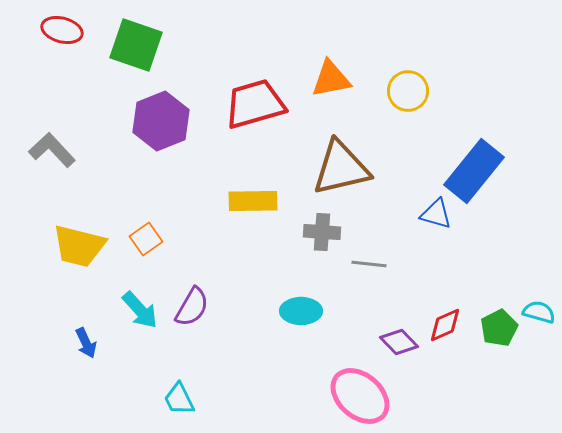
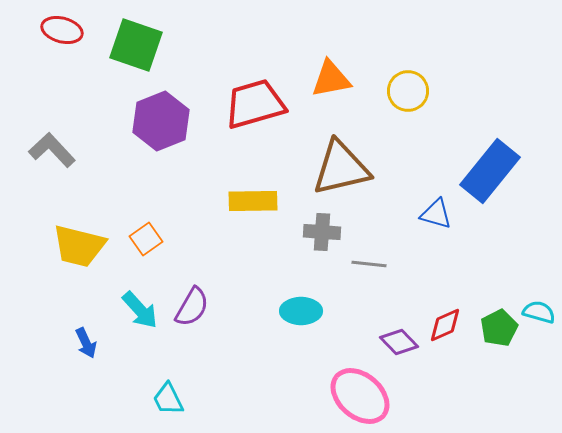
blue rectangle: moved 16 px right
cyan trapezoid: moved 11 px left
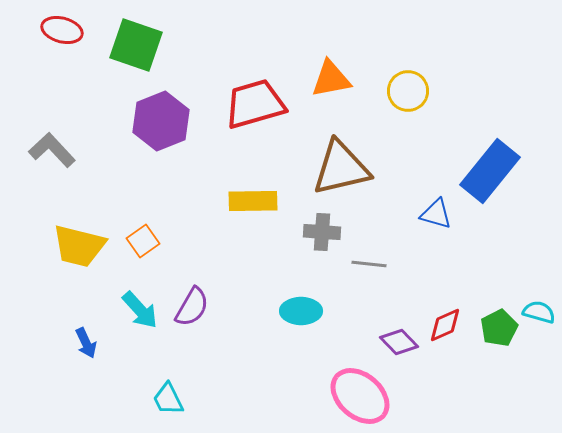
orange square: moved 3 px left, 2 px down
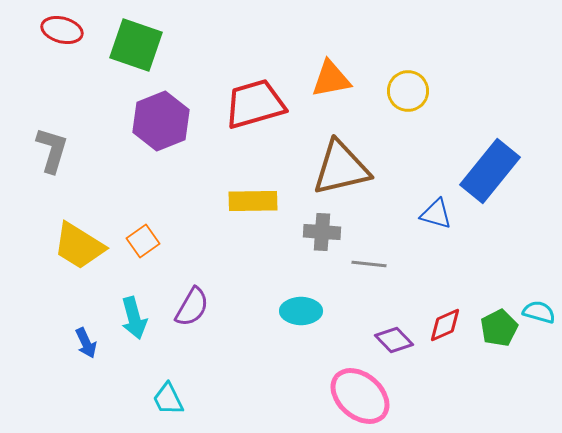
gray L-shape: rotated 60 degrees clockwise
yellow trapezoid: rotated 18 degrees clockwise
cyan arrow: moved 6 px left, 8 px down; rotated 27 degrees clockwise
purple diamond: moved 5 px left, 2 px up
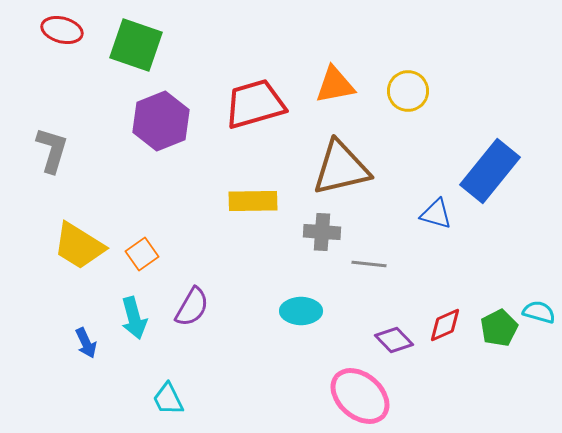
orange triangle: moved 4 px right, 6 px down
orange square: moved 1 px left, 13 px down
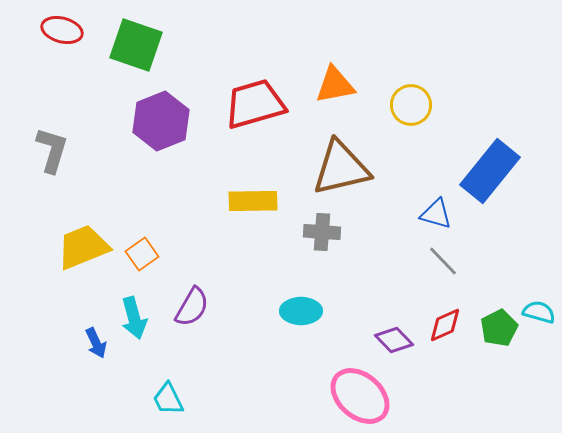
yellow circle: moved 3 px right, 14 px down
yellow trapezoid: moved 4 px right, 1 px down; rotated 126 degrees clockwise
gray line: moved 74 px right, 3 px up; rotated 40 degrees clockwise
blue arrow: moved 10 px right
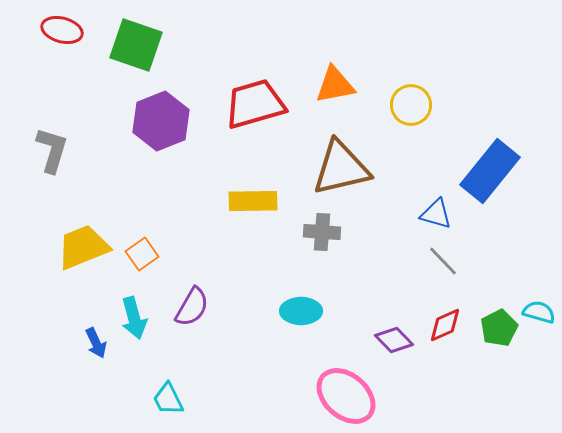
pink ellipse: moved 14 px left
